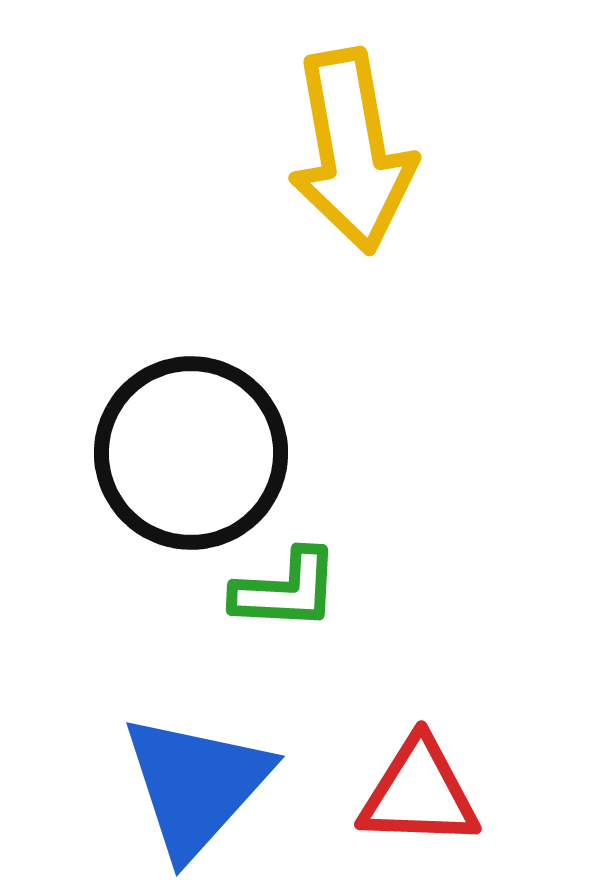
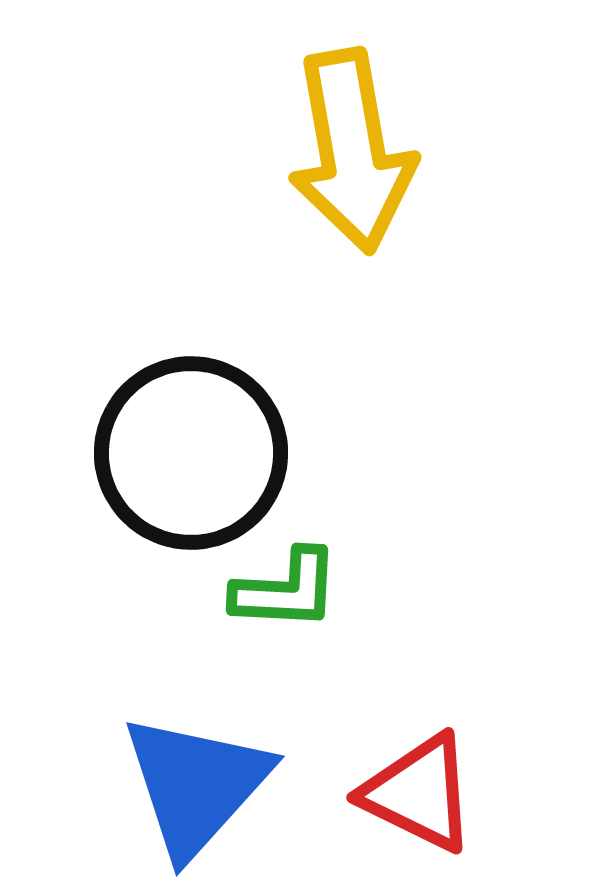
red triangle: rotated 24 degrees clockwise
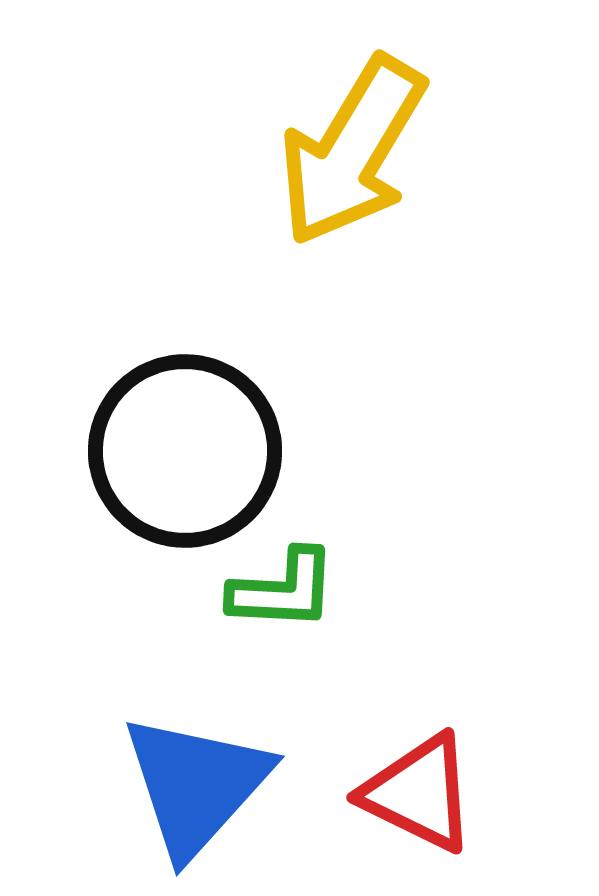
yellow arrow: rotated 41 degrees clockwise
black circle: moved 6 px left, 2 px up
green L-shape: moved 3 px left
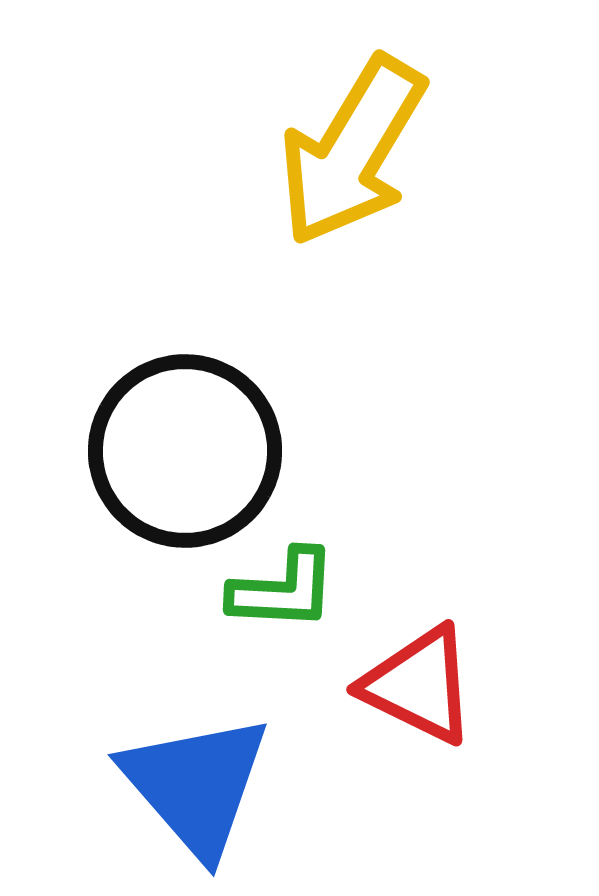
blue triangle: rotated 23 degrees counterclockwise
red triangle: moved 108 px up
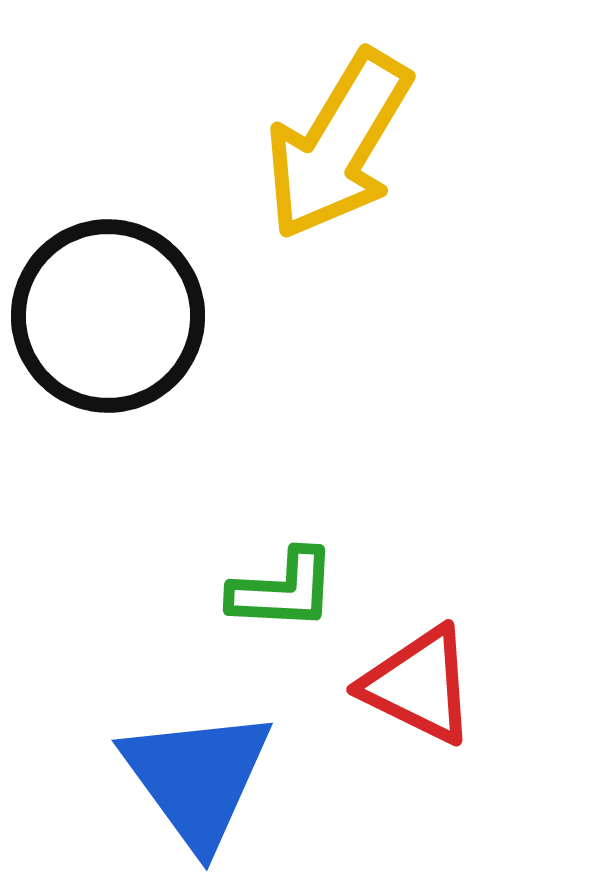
yellow arrow: moved 14 px left, 6 px up
black circle: moved 77 px left, 135 px up
blue triangle: moved 1 px right, 7 px up; rotated 5 degrees clockwise
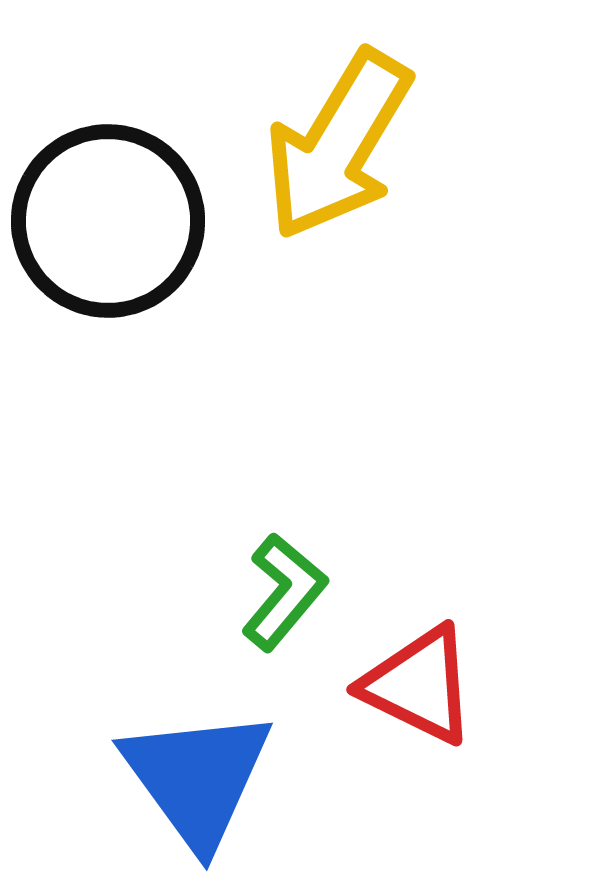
black circle: moved 95 px up
green L-shape: moved 1 px right, 2 px down; rotated 53 degrees counterclockwise
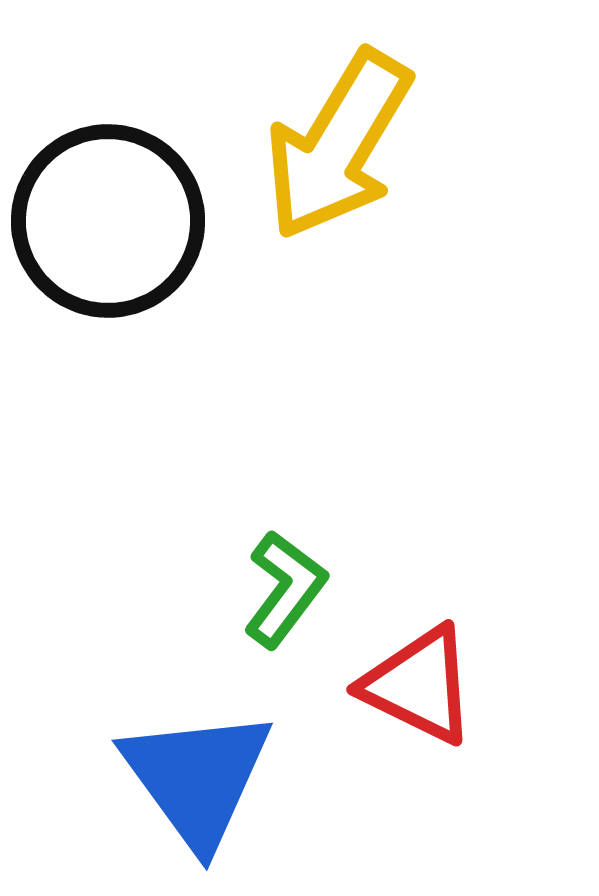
green L-shape: moved 1 px right, 3 px up; rotated 3 degrees counterclockwise
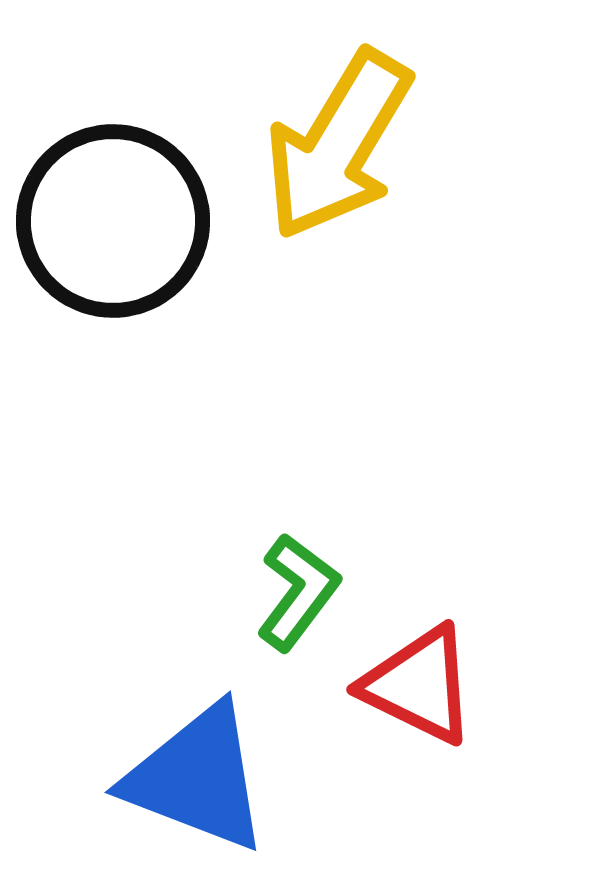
black circle: moved 5 px right
green L-shape: moved 13 px right, 3 px down
blue triangle: rotated 33 degrees counterclockwise
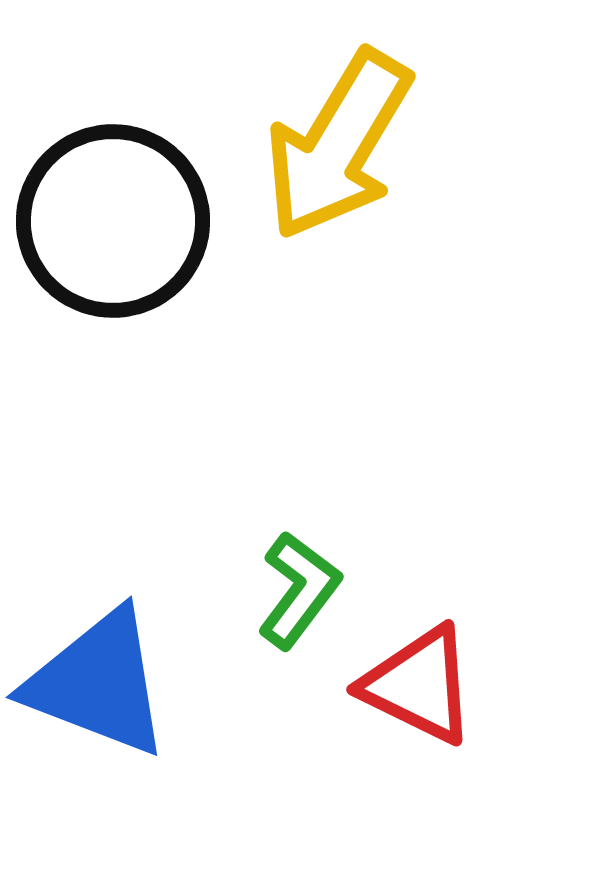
green L-shape: moved 1 px right, 2 px up
blue triangle: moved 99 px left, 95 px up
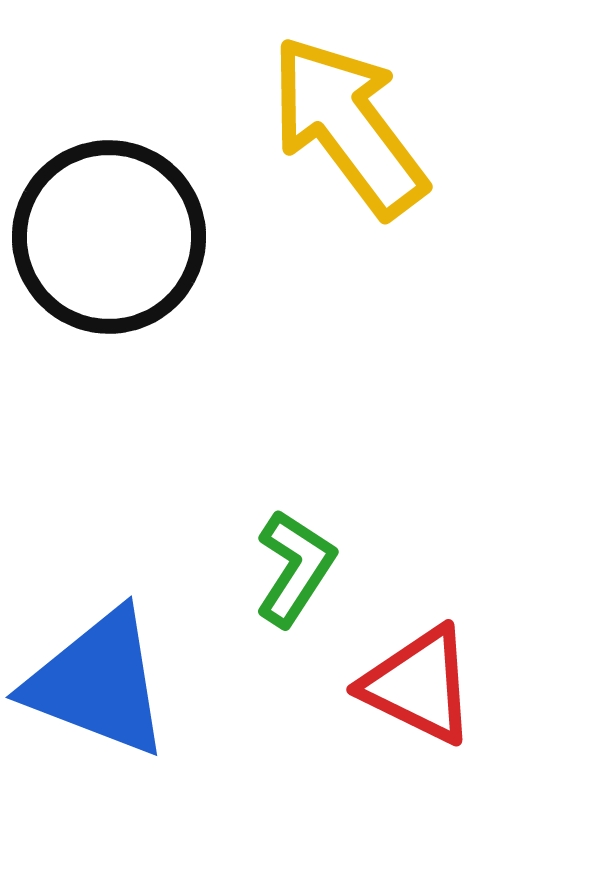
yellow arrow: moved 10 px right, 19 px up; rotated 112 degrees clockwise
black circle: moved 4 px left, 16 px down
green L-shape: moved 4 px left, 22 px up; rotated 4 degrees counterclockwise
